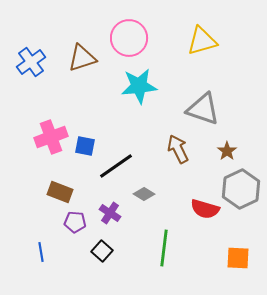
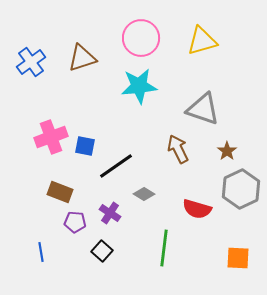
pink circle: moved 12 px right
red semicircle: moved 8 px left
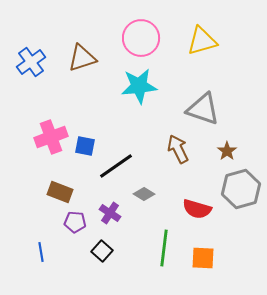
gray hexagon: rotated 9 degrees clockwise
orange square: moved 35 px left
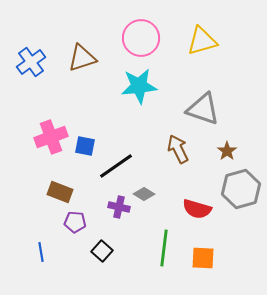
purple cross: moved 9 px right, 6 px up; rotated 20 degrees counterclockwise
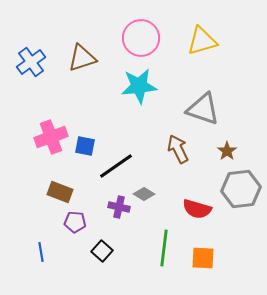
gray hexagon: rotated 9 degrees clockwise
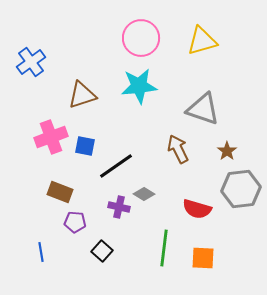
brown triangle: moved 37 px down
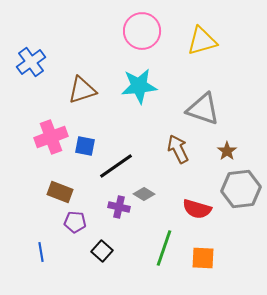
pink circle: moved 1 px right, 7 px up
brown triangle: moved 5 px up
green line: rotated 12 degrees clockwise
